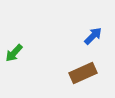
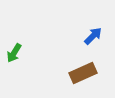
green arrow: rotated 12 degrees counterclockwise
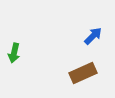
green arrow: rotated 18 degrees counterclockwise
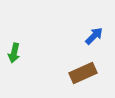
blue arrow: moved 1 px right
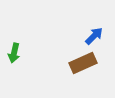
brown rectangle: moved 10 px up
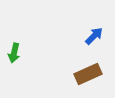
brown rectangle: moved 5 px right, 11 px down
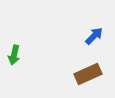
green arrow: moved 2 px down
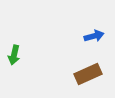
blue arrow: rotated 30 degrees clockwise
